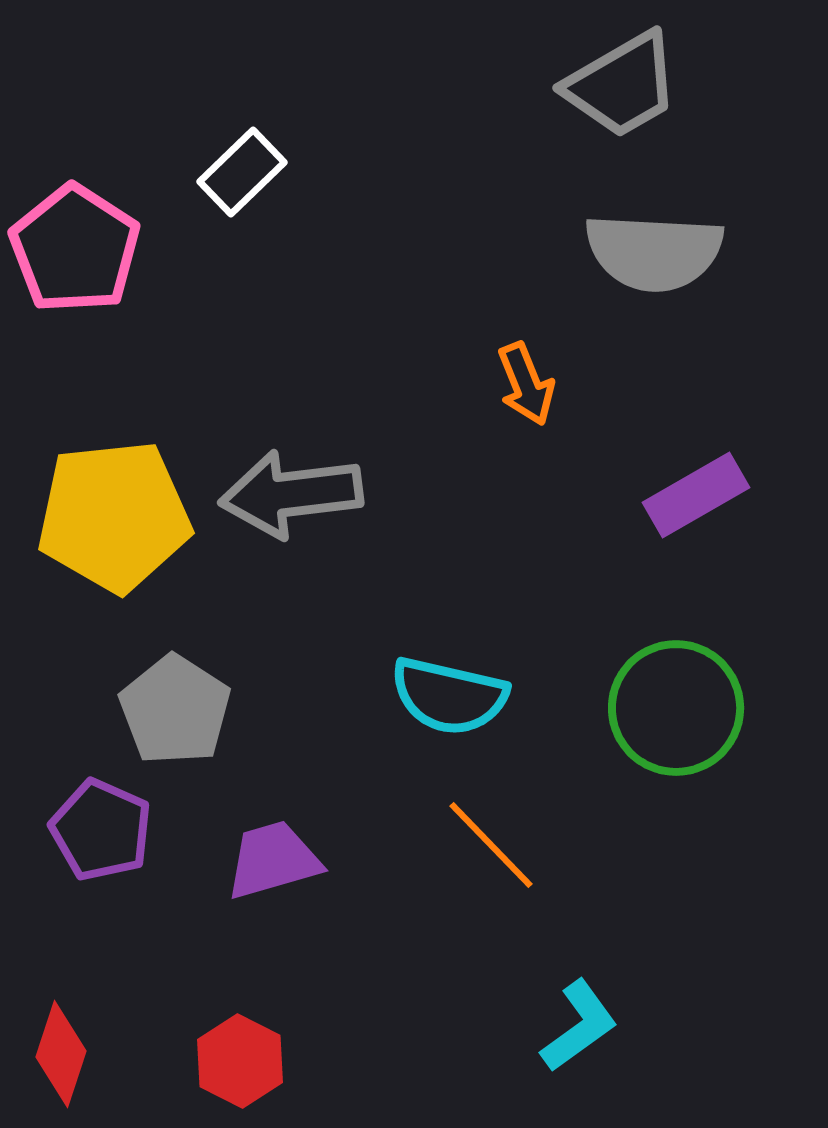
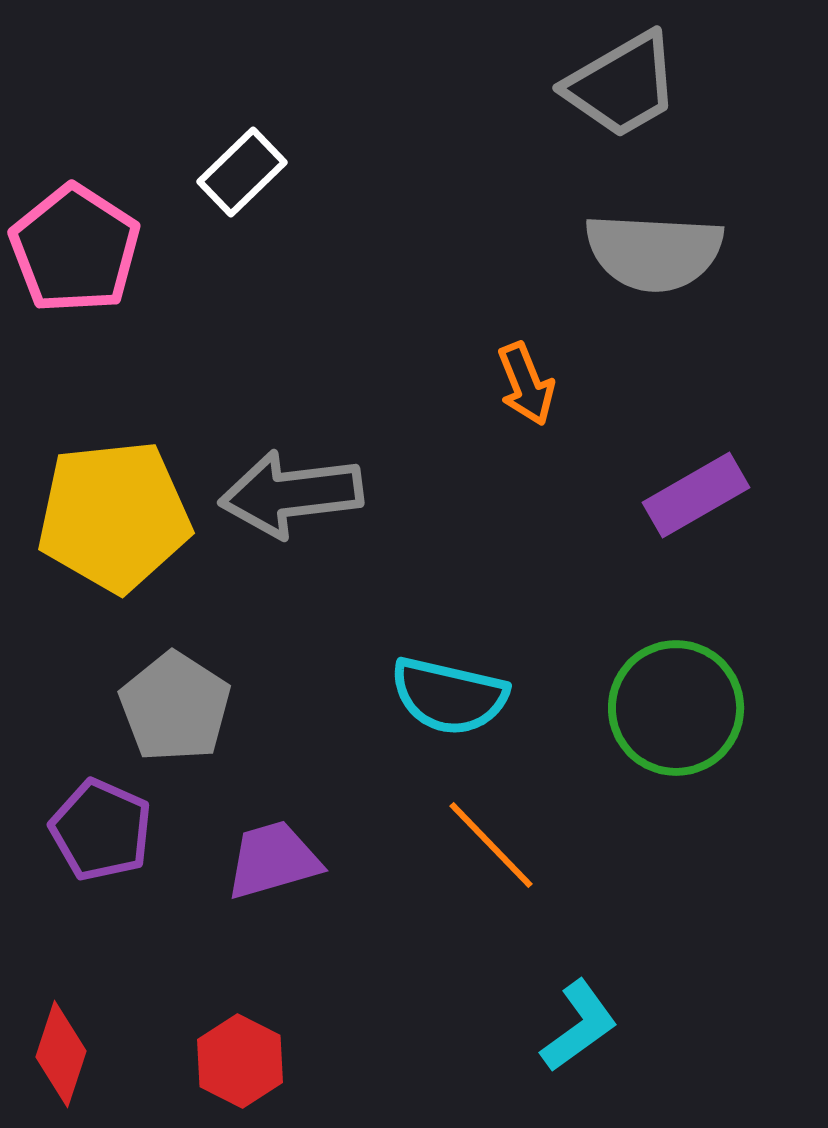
gray pentagon: moved 3 px up
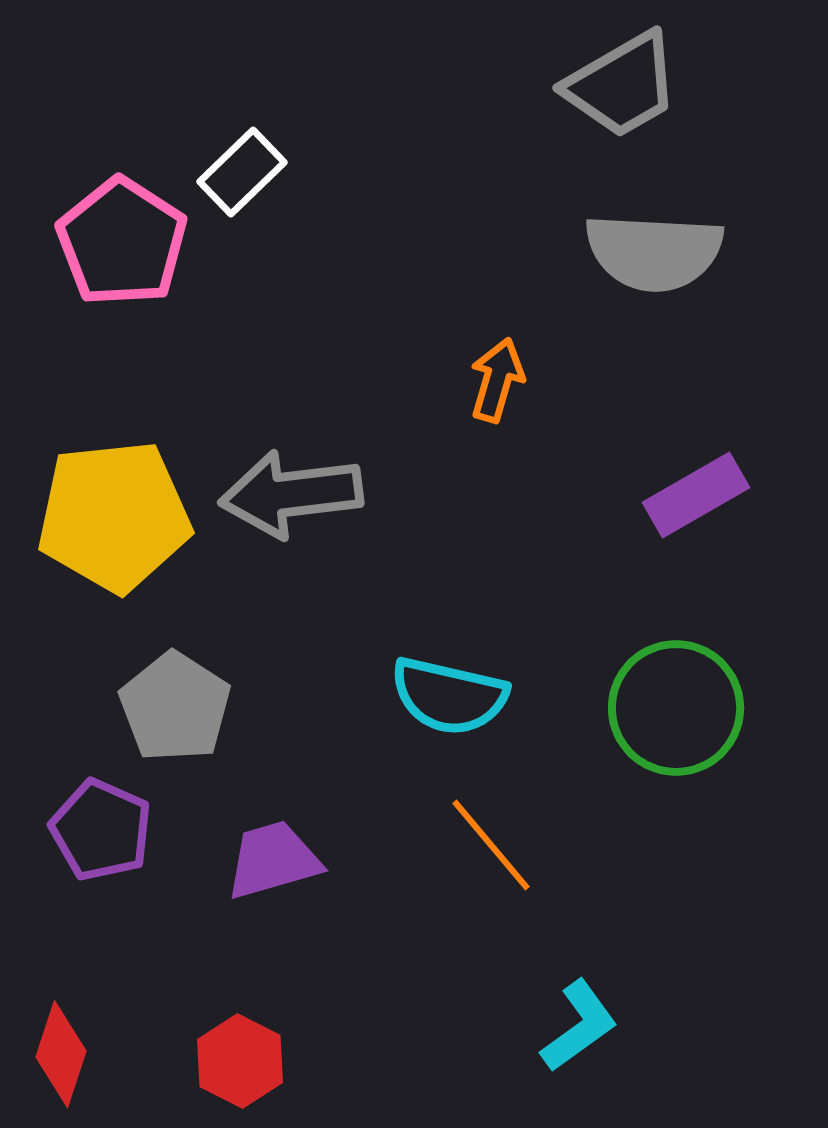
pink pentagon: moved 47 px right, 7 px up
orange arrow: moved 29 px left, 4 px up; rotated 142 degrees counterclockwise
orange line: rotated 4 degrees clockwise
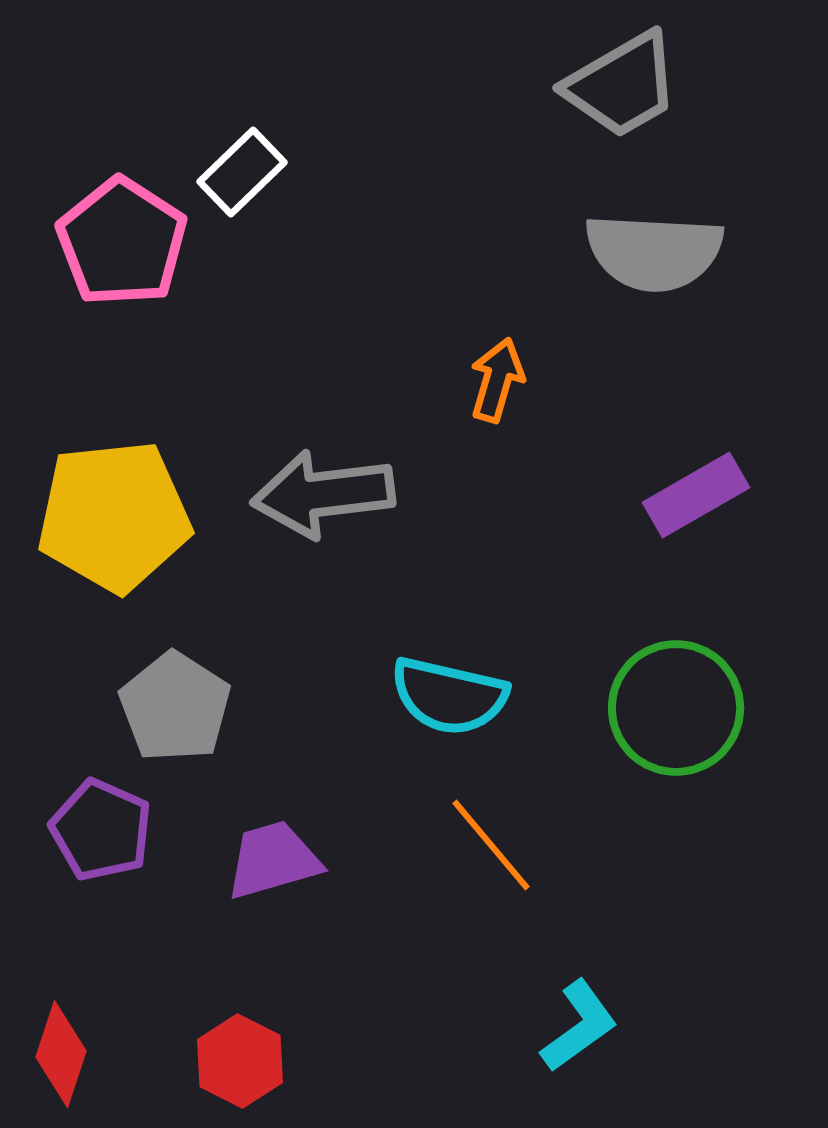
gray arrow: moved 32 px right
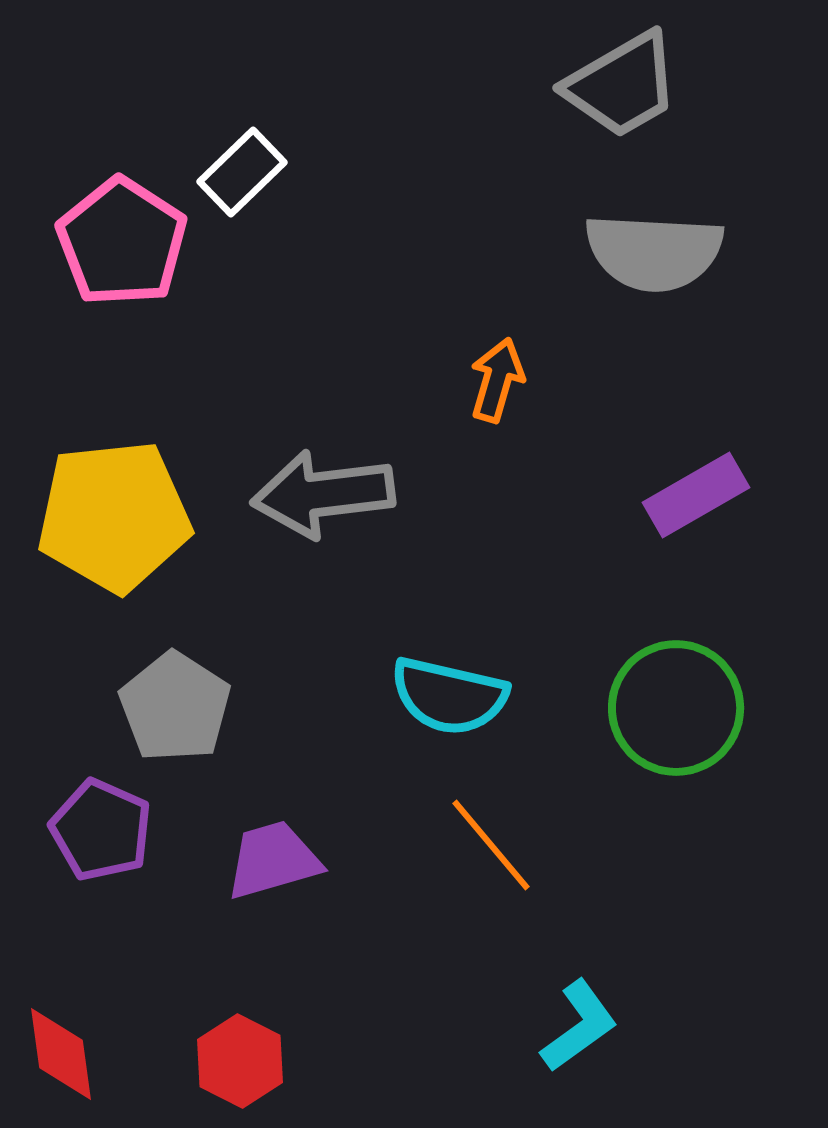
red diamond: rotated 26 degrees counterclockwise
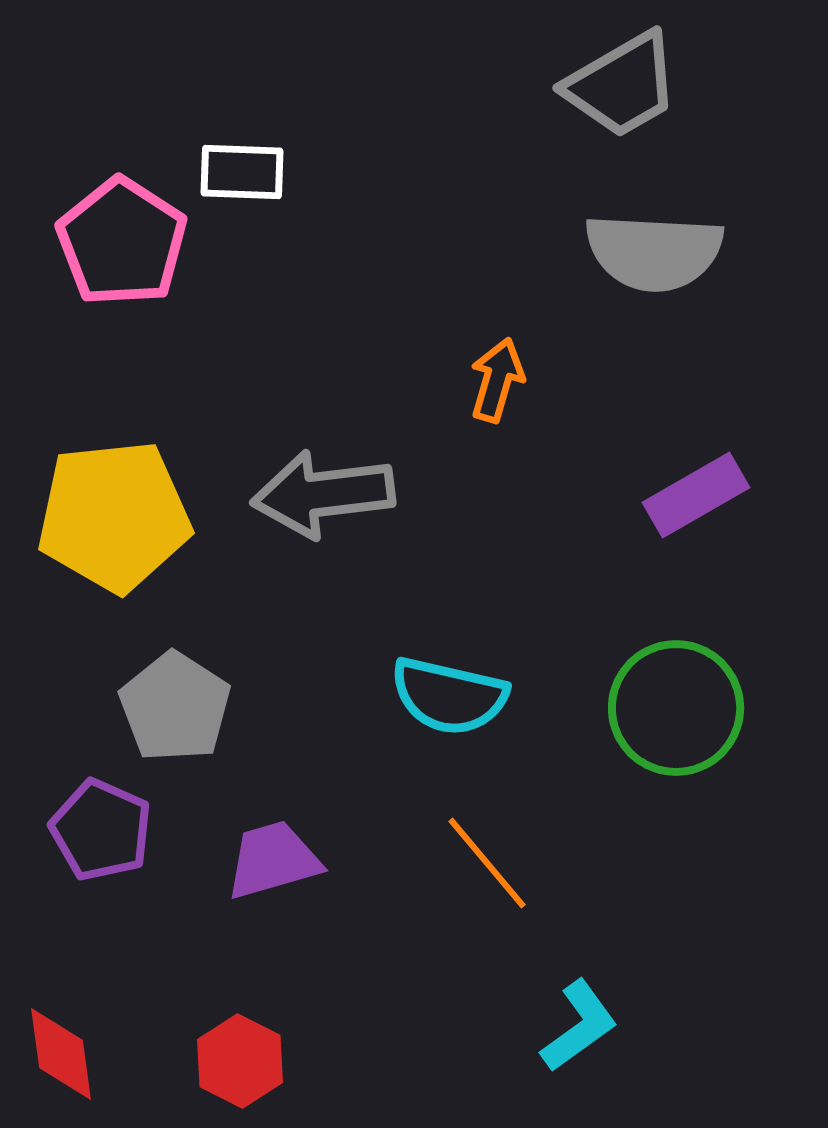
white rectangle: rotated 46 degrees clockwise
orange line: moved 4 px left, 18 px down
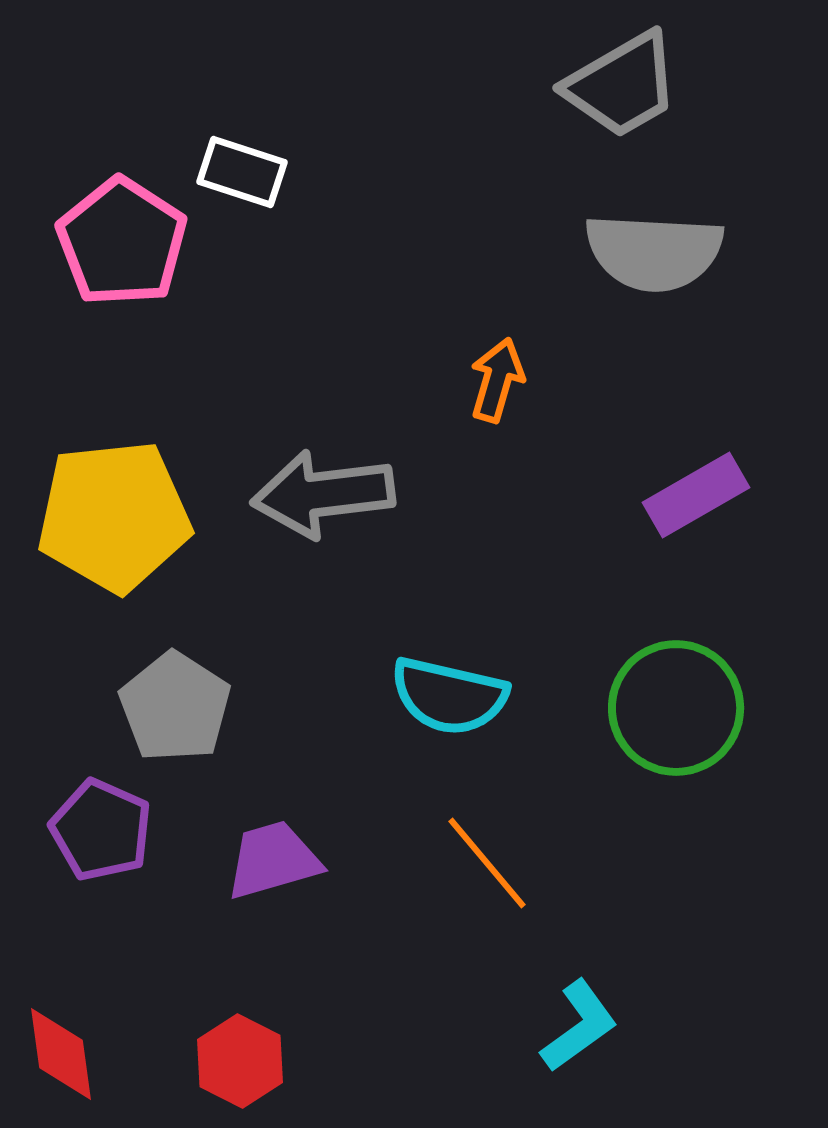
white rectangle: rotated 16 degrees clockwise
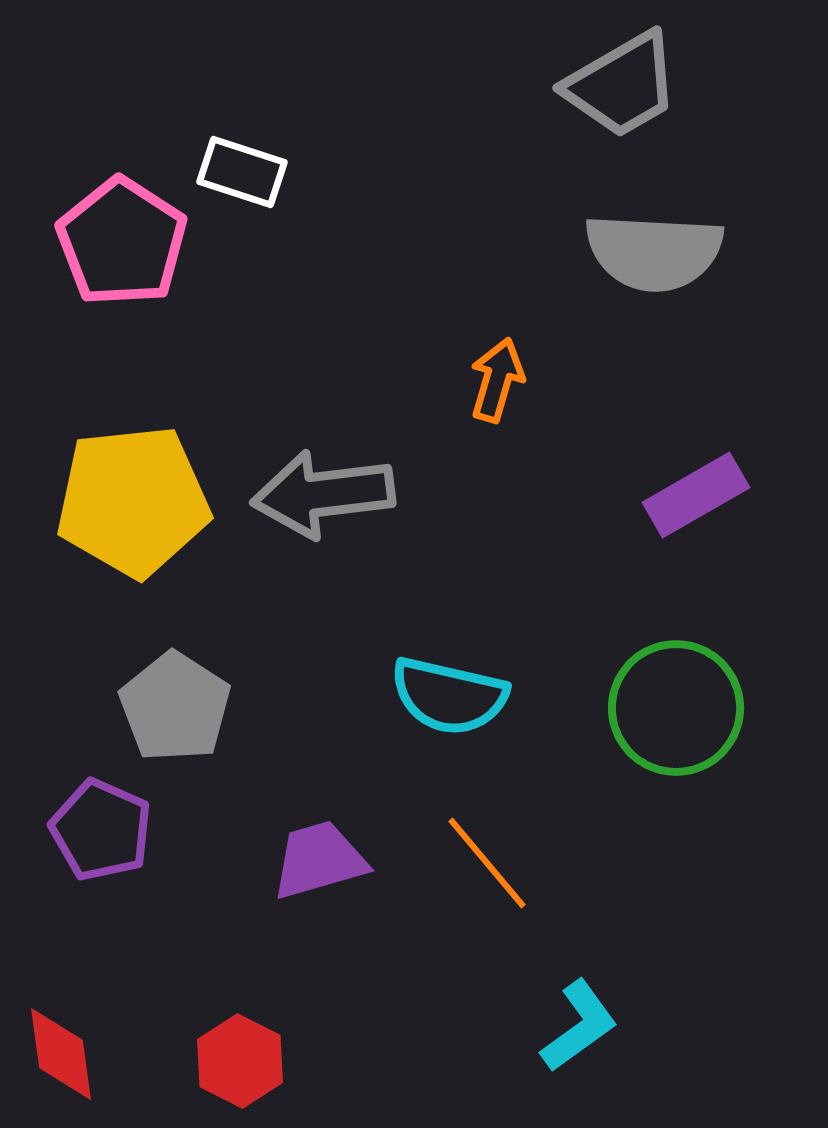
yellow pentagon: moved 19 px right, 15 px up
purple trapezoid: moved 46 px right
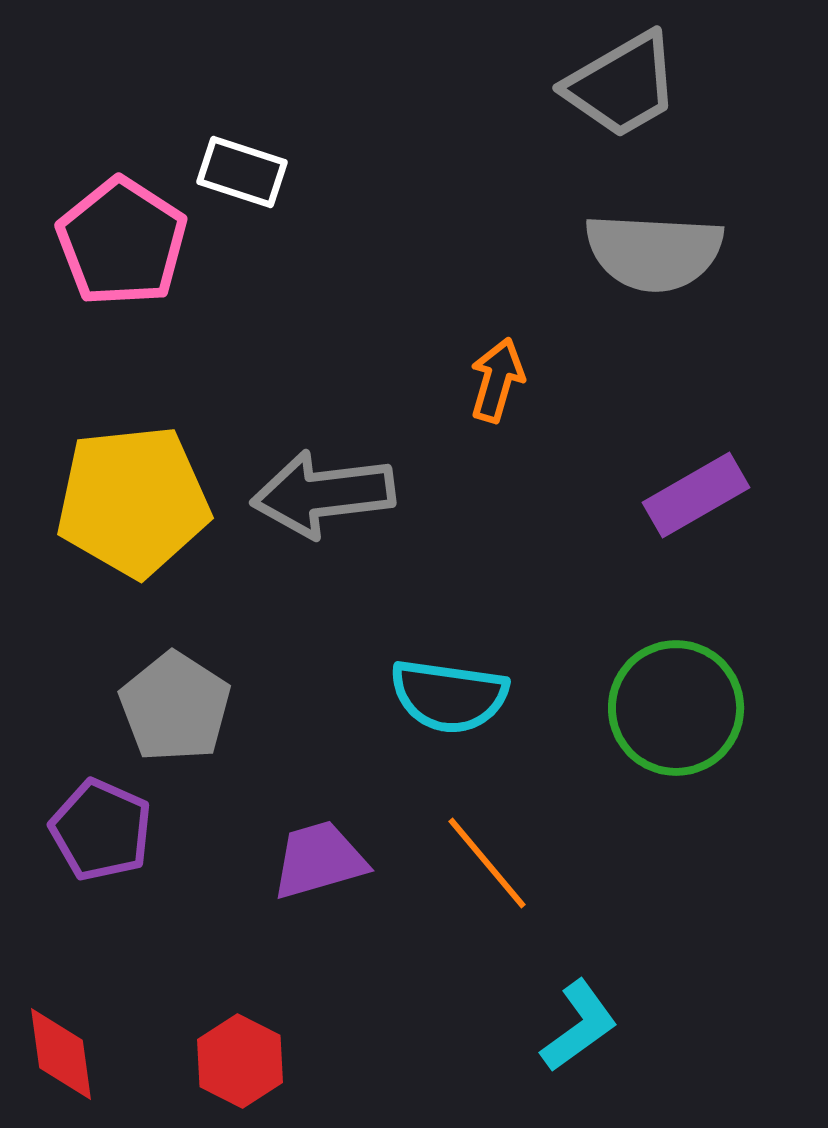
cyan semicircle: rotated 5 degrees counterclockwise
